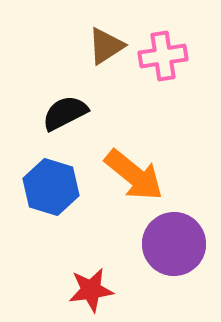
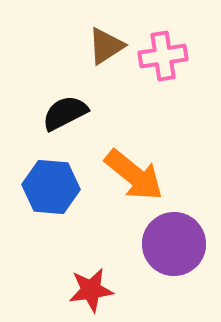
blue hexagon: rotated 12 degrees counterclockwise
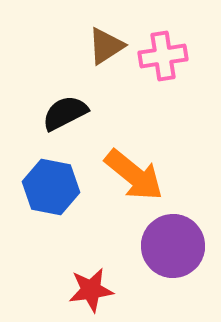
blue hexagon: rotated 6 degrees clockwise
purple circle: moved 1 px left, 2 px down
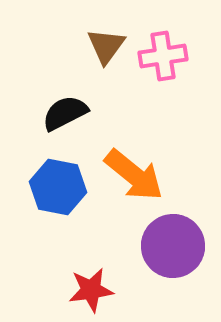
brown triangle: rotated 21 degrees counterclockwise
blue hexagon: moved 7 px right
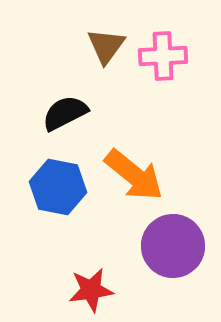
pink cross: rotated 6 degrees clockwise
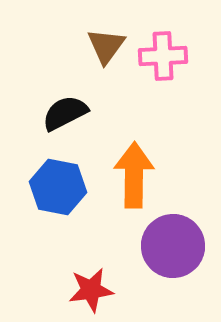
orange arrow: rotated 128 degrees counterclockwise
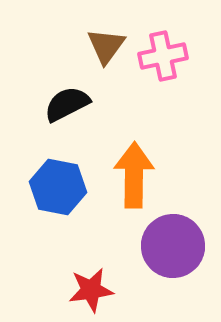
pink cross: rotated 9 degrees counterclockwise
black semicircle: moved 2 px right, 9 px up
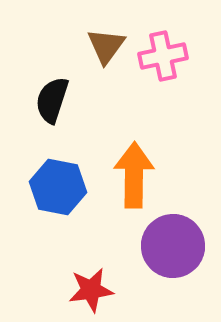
black semicircle: moved 15 px left, 4 px up; rotated 45 degrees counterclockwise
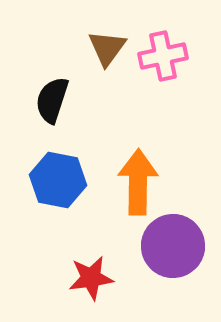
brown triangle: moved 1 px right, 2 px down
orange arrow: moved 4 px right, 7 px down
blue hexagon: moved 7 px up
red star: moved 12 px up
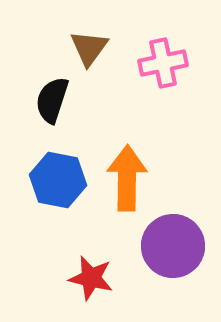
brown triangle: moved 18 px left
pink cross: moved 7 px down
orange arrow: moved 11 px left, 4 px up
red star: rotated 21 degrees clockwise
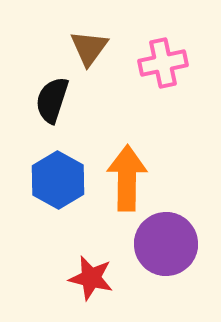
blue hexagon: rotated 18 degrees clockwise
purple circle: moved 7 px left, 2 px up
